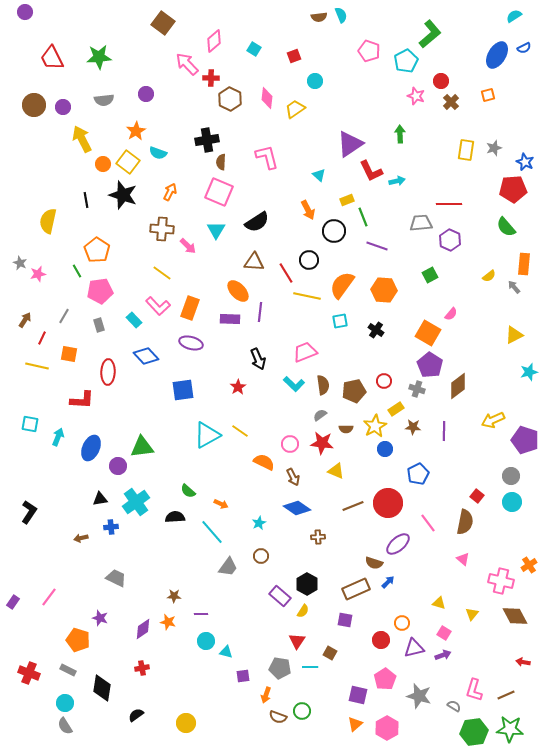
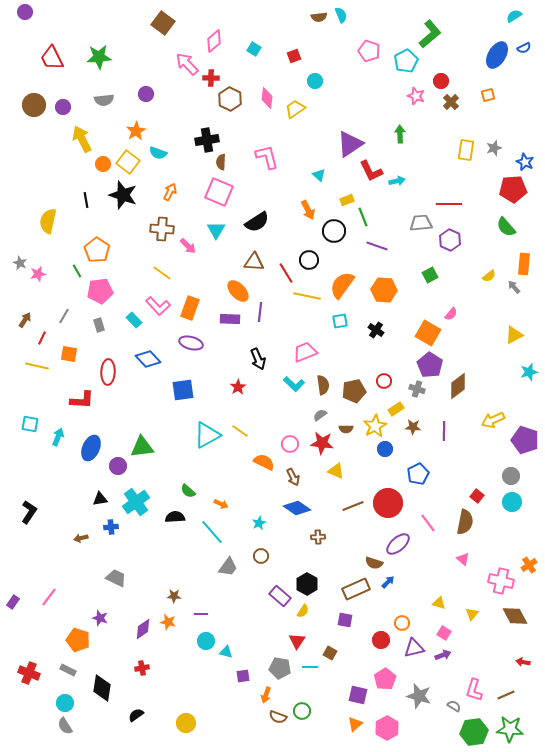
blue diamond at (146, 356): moved 2 px right, 3 px down
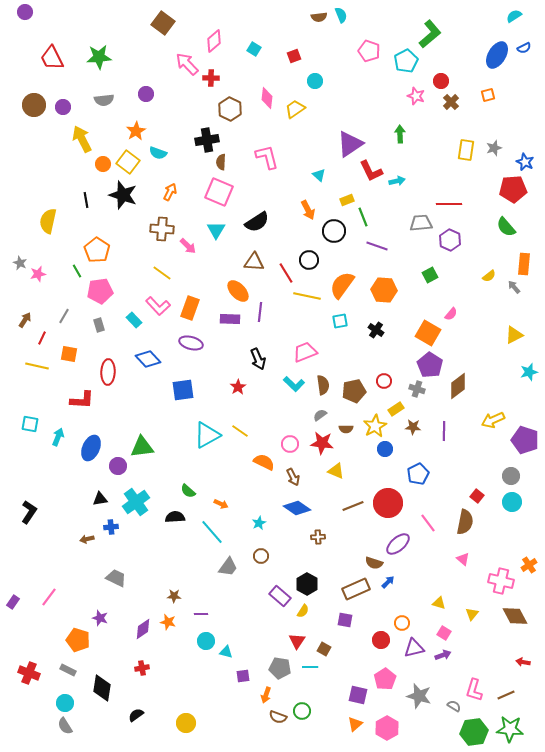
brown hexagon at (230, 99): moved 10 px down
brown arrow at (81, 538): moved 6 px right, 1 px down
brown square at (330, 653): moved 6 px left, 4 px up
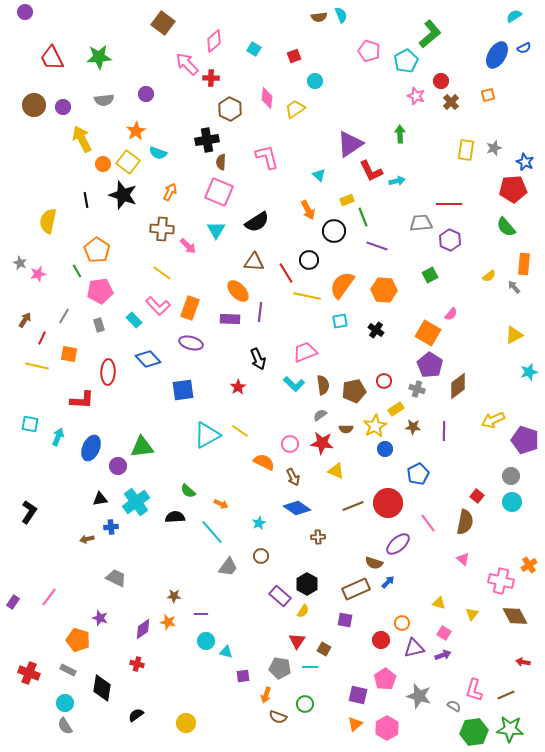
red cross at (142, 668): moved 5 px left, 4 px up; rotated 24 degrees clockwise
green circle at (302, 711): moved 3 px right, 7 px up
